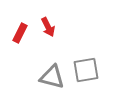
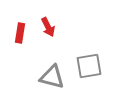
red rectangle: rotated 18 degrees counterclockwise
gray square: moved 3 px right, 4 px up
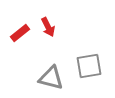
red rectangle: rotated 42 degrees clockwise
gray triangle: moved 1 px left, 1 px down
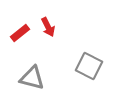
gray square: rotated 36 degrees clockwise
gray triangle: moved 19 px left
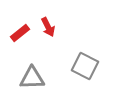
gray square: moved 4 px left
gray triangle: rotated 16 degrees counterclockwise
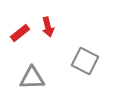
red arrow: rotated 12 degrees clockwise
gray square: moved 5 px up
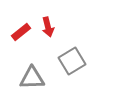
red rectangle: moved 1 px right, 1 px up
gray square: moved 13 px left; rotated 32 degrees clockwise
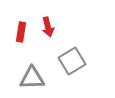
red rectangle: rotated 42 degrees counterclockwise
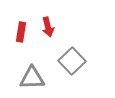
gray square: rotated 12 degrees counterclockwise
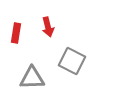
red rectangle: moved 5 px left, 1 px down
gray square: rotated 20 degrees counterclockwise
